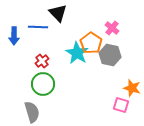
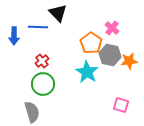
cyan star: moved 10 px right, 19 px down
orange star: moved 3 px left, 27 px up; rotated 24 degrees counterclockwise
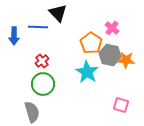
orange star: moved 3 px left, 1 px up; rotated 12 degrees clockwise
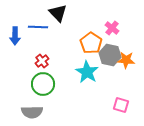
blue arrow: moved 1 px right
gray semicircle: rotated 105 degrees clockwise
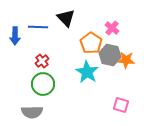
black triangle: moved 8 px right, 5 px down
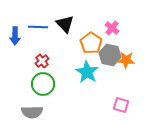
black triangle: moved 1 px left, 6 px down
